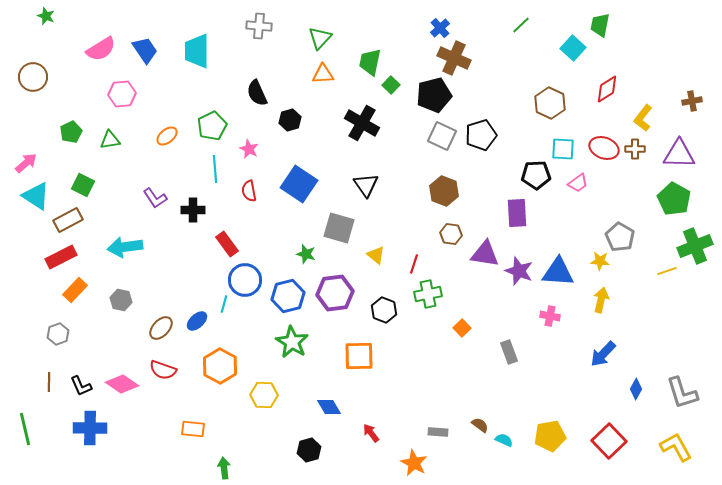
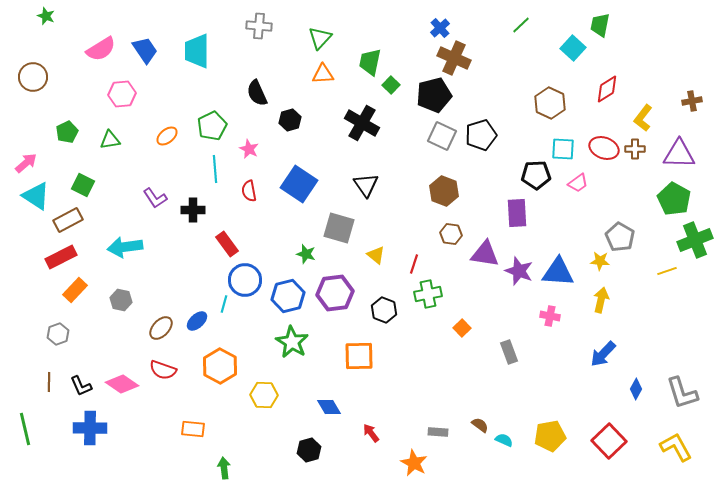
green pentagon at (71, 132): moved 4 px left
green cross at (695, 246): moved 6 px up
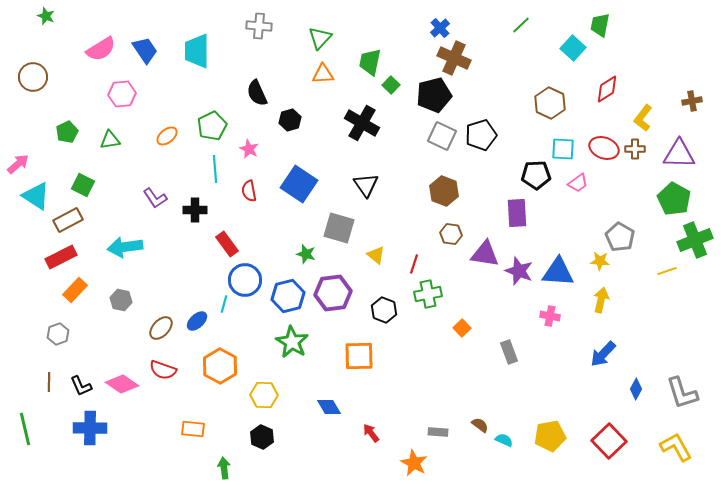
pink arrow at (26, 163): moved 8 px left, 1 px down
black cross at (193, 210): moved 2 px right
purple hexagon at (335, 293): moved 2 px left
black hexagon at (309, 450): moved 47 px left, 13 px up; rotated 20 degrees counterclockwise
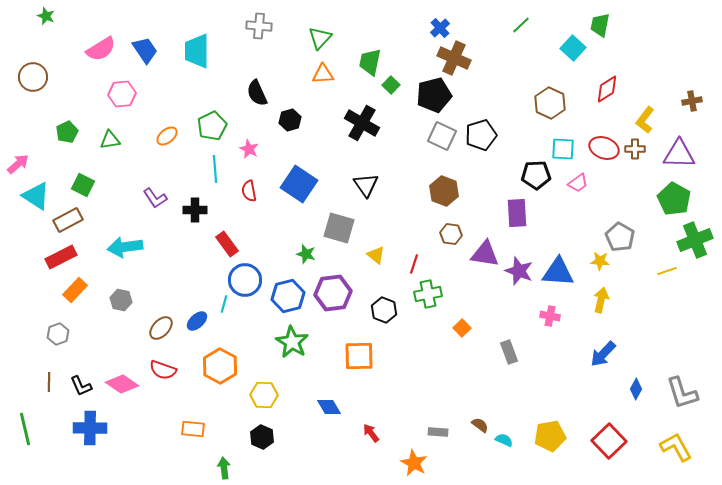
yellow L-shape at (643, 118): moved 2 px right, 2 px down
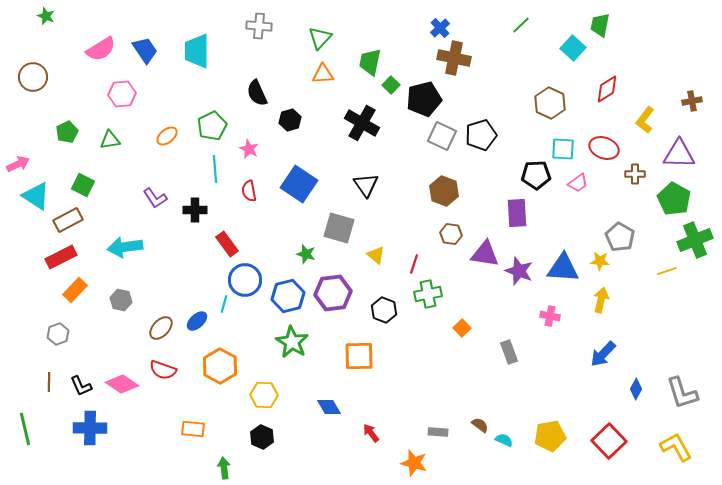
brown cross at (454, 58): rotated 12 degrees counterclockwise
black pentagon at (434, 95): moved 10 px left, 4 px down
brown cross at (635, 149): moved 25 px down
pink arrow at (18, 164): rotated 15 degrees clockwise
blue triangle at (558, 272): moved 5 px right, 4 px up
orange star at (414, 463): rotated 12 degrees counterclockwise
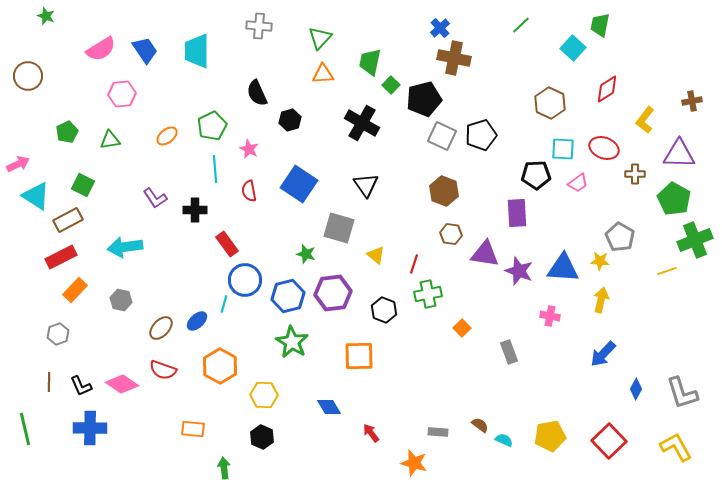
brown circle at (33, 77): moved 5 px left, 1 px up
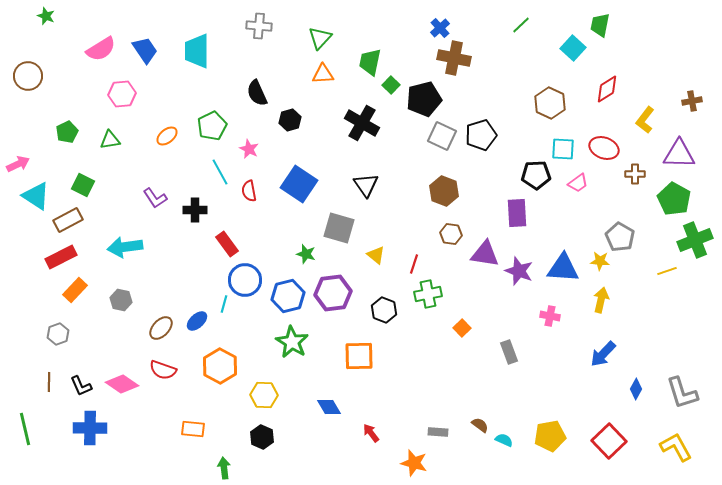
cyan line at (215, 169): moved 5 px right, 3 px down; rotated 24 degrees counterclockwise
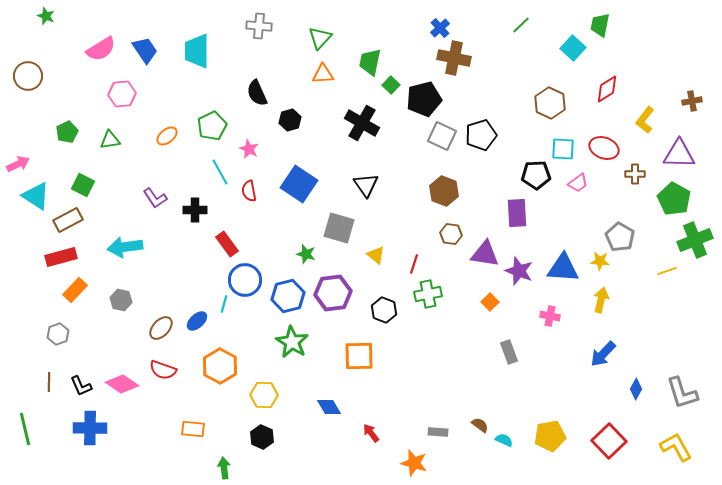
red rectangle at (61, 257): rotated 12 degrees clockwise
orange square at (462, 328): moved 28 px right, 26 px up
